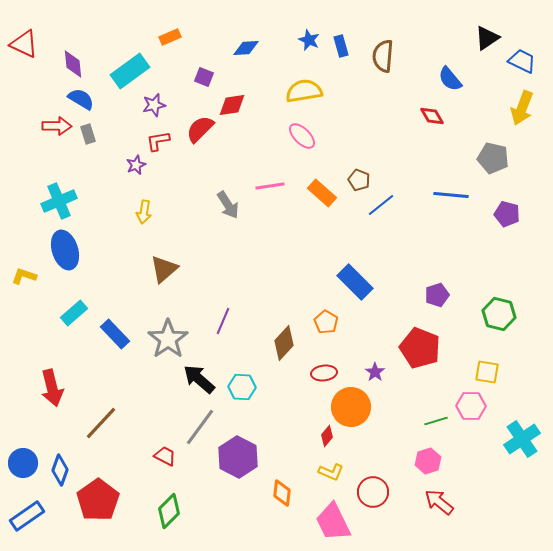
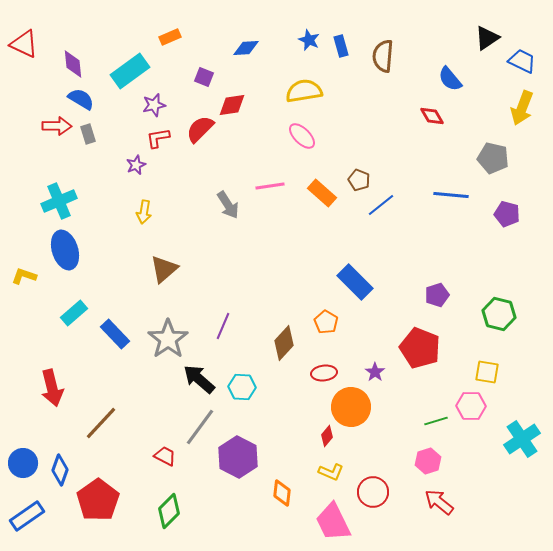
red L-shape at (158, 141): moved 3 px up
purple line at (223, 321): moved 5 px down
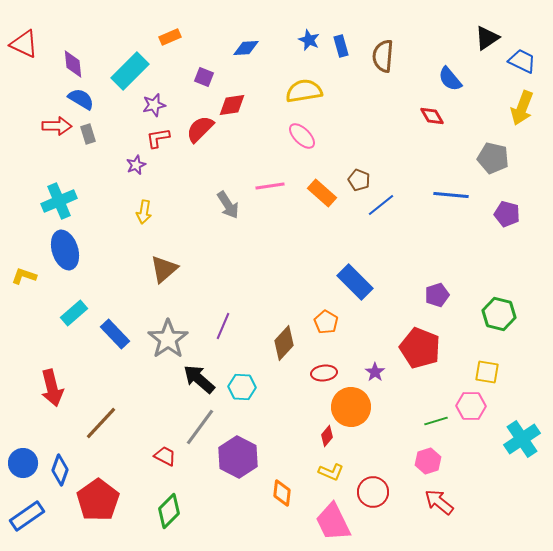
cyan rectangle at (130, 71): rotated 9 degrees counterclockwise
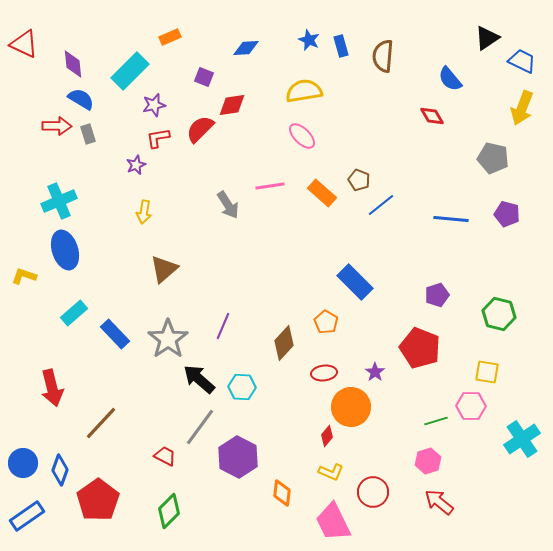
blue line at (451, 195): moved 24 px down
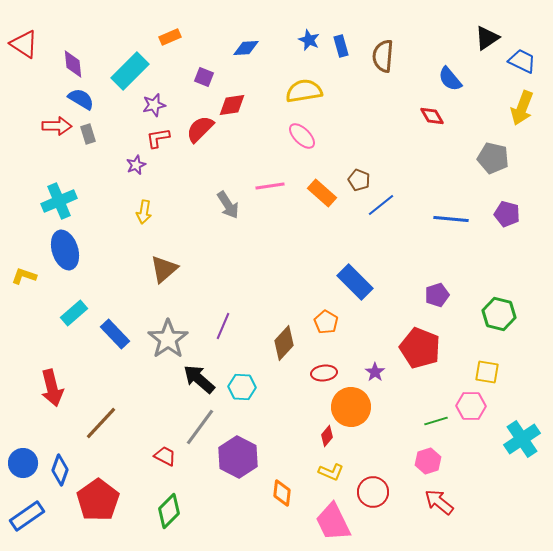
red triangle at (24, 44): rotated 8 degrees clockwise
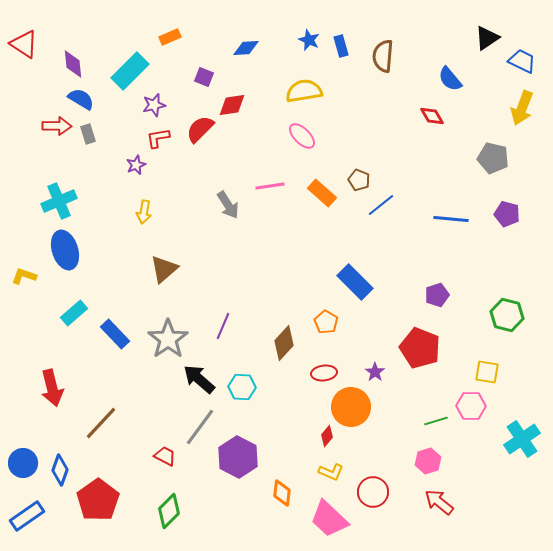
green hexagon at (499, 314): moved 8 px right, 1 px down
pink trapezoid at (333, 522): moved 4 px left, 3 px up; rotated 21 degrees counterclockwise
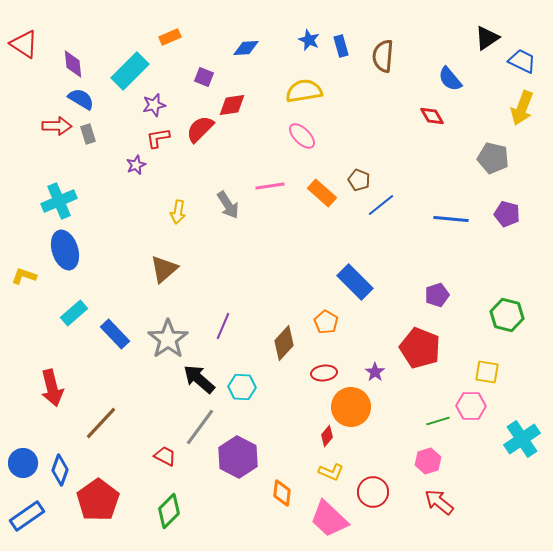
yellow arrow at (144, 212): moved 34 px right
green line at (436, 421): moved 2 px right
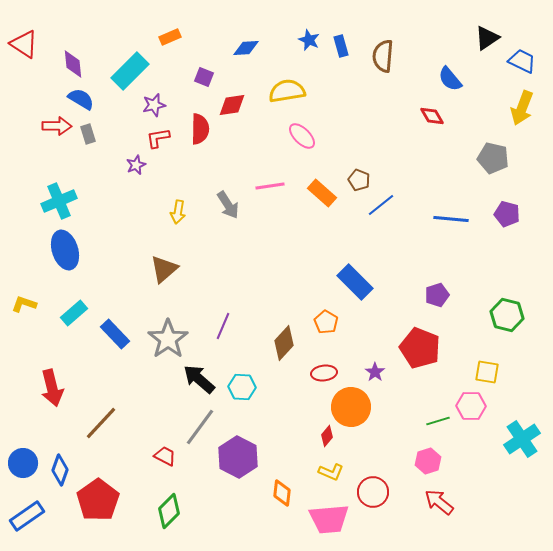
yellow semicircle at (304, 91): moved 17 px left
red semicircle at (200, 129): rotated 136 degrees clockwise
yellow L-shape at (24, 276): moved 28 px down
pink trapezoid at (329, 519): rotated 48 degrees counterclockwise
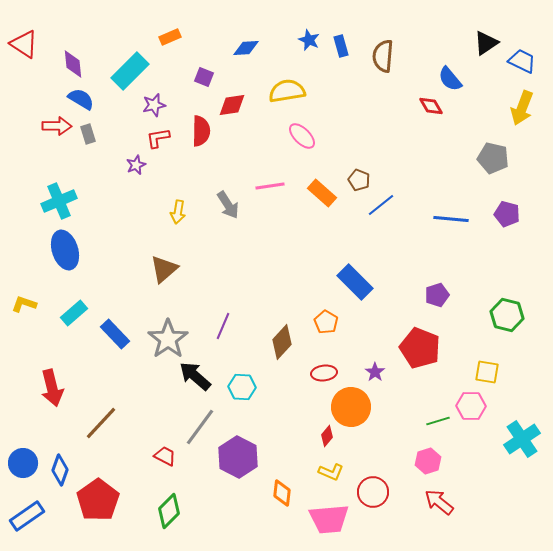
black triangle at (487, 38): moved 1 px left, 5 px down
red diamond at (432, 116): moved 1 px left, 10 px up
red semicircle at (200, 129): moved 1 px right, 2 px down
brown diamond at (284, 343): moved 2 px left, 1 px up
black arrow at (199, 379): moved 4 px left, 3 px up
